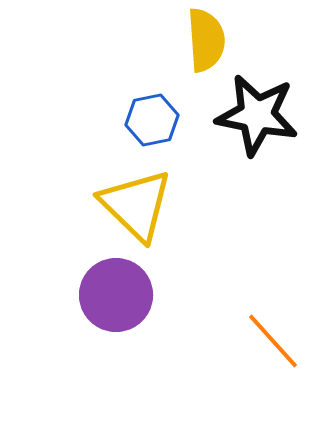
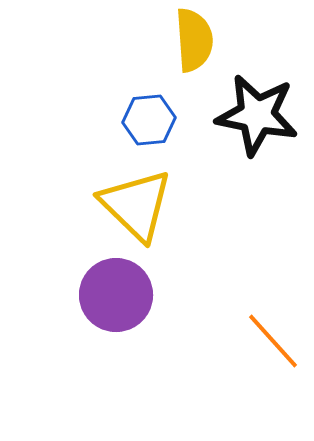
yellow semicircle: moved 12 px left
blue hexagon: moved 3 px left; rotated 6 degrees clockwise
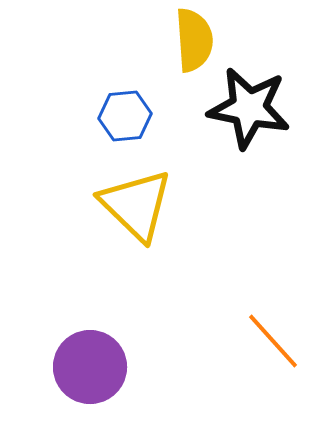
black star: moved 8 px left, 7 px up
blue hexagon: moved 24 px left, 4 px up
purple circle: moved 26 px left, 72 px down
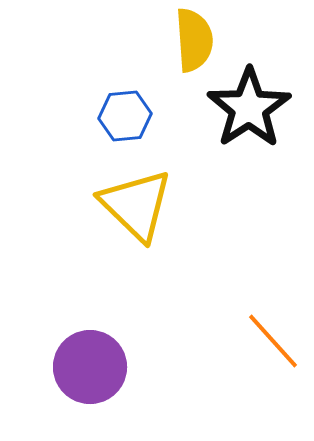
black star: rotated 28 degrees clockwise
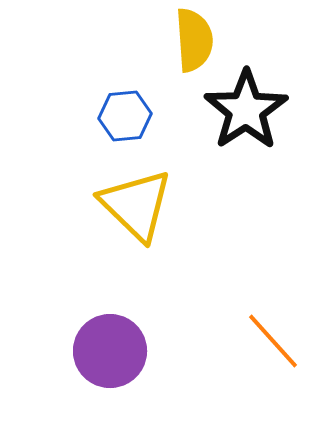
black star: moved 3 px left, 2 px down
purple circle: moved 20 px right, 16 px up
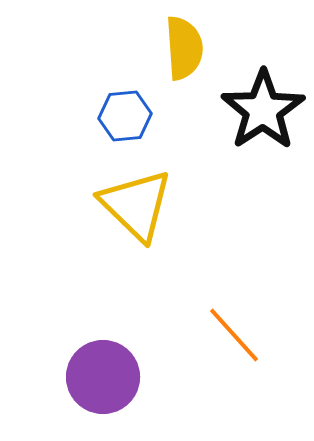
yellow semicircle: moved 10 px left, 8 px down
black star: moved 17 px right
orange line: moved 39 px left, 6 px up
purple circle: moved 7 px left, 26 px down
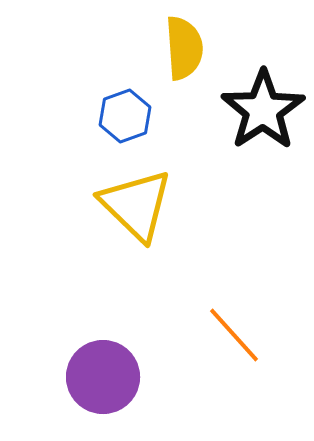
blue hexagon: rotated 15 degrees counterclockwise
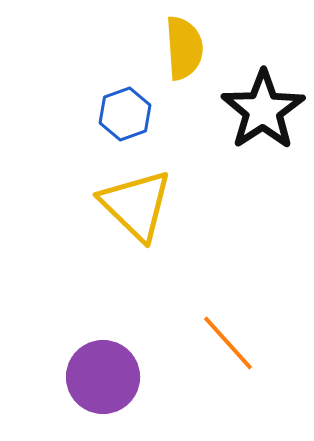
blue hexagon: moved 2 px up
orange line: moved 6 px left, 8 px down
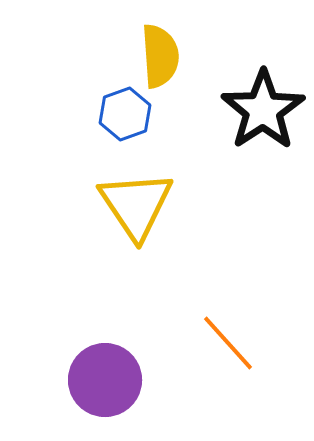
yellow semicircle: moved 24 px left, 8 px down
yellow triangle: rotated 12 degrees clockwise
purple circle: moved 2 px right, 3 px down
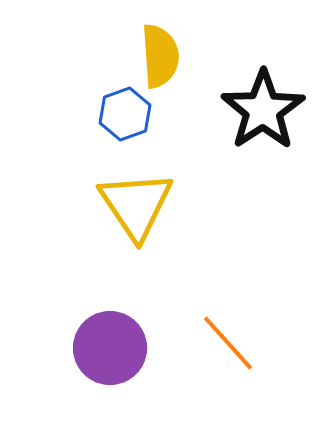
purple circle: moved 5 px right, 32 px up
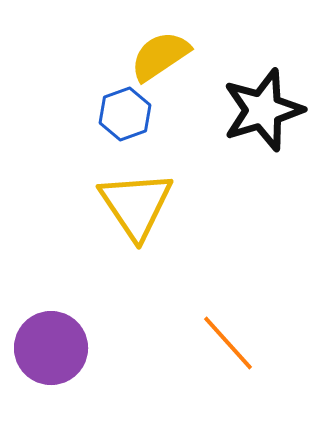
yellow semicircle: rotated 120 degrees counterclockwise
black star: rotated 16 degrees clockwise
purple circle: moved 59 px left
